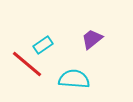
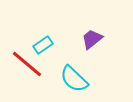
cyan semicircle: rotated 140 degrees counterclockwise
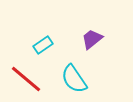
red line: moved 1 px left, 15 px down
cyan semicircle: rotated 12 degrees clockwise
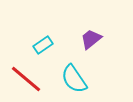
purple trapezoid: moved 1 px left
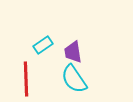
purple trapezoid: moved 18 px left, 13 px down; rotated 60 degrees counterclockwise
red line: rotated 48 degrees clockwise
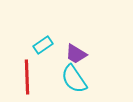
purple trapezoid: moved 3 px right, 2 px down; rotated 50 degrees counterclockwise
red line: moved 1 px right, 2 px up
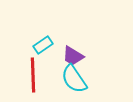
purple trapezoid: moved 3 px left, 2 px down
red line: moved 6 px right, 2 px up
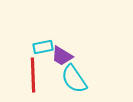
cyan rectangle: moved 2 px down; rotated 24 degrees clockwise
purple trapezoid: moved 11 px left
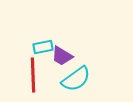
cyan semicircle: moved 2 px right; rotated 92 degrees counterclockwise
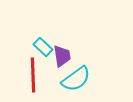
cyan rectangle: rotated 54 degrees clockwise
purple trapezoid: rotated 130 degrees counterclockwise
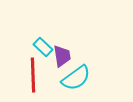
cyan semicircle: moved 1 px up
